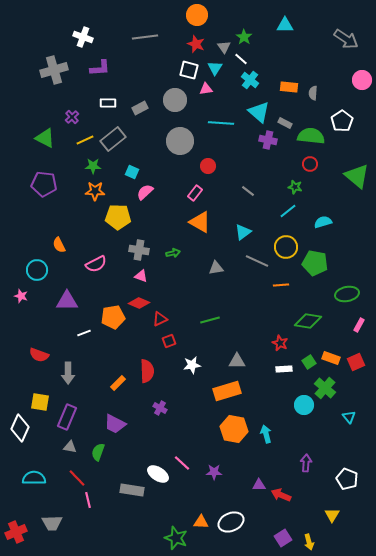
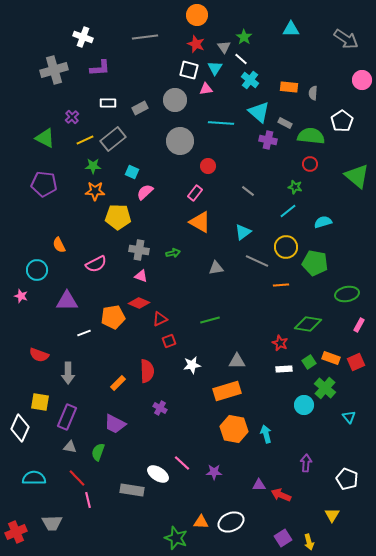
cyan triangle at (285, 25): moved 6 px right, 4 px down
green diamond at (308, 321): moved 3 px down
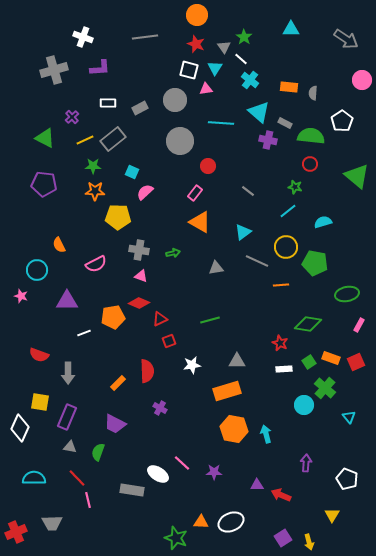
purple triangle at (259, 485): moved 2 px left
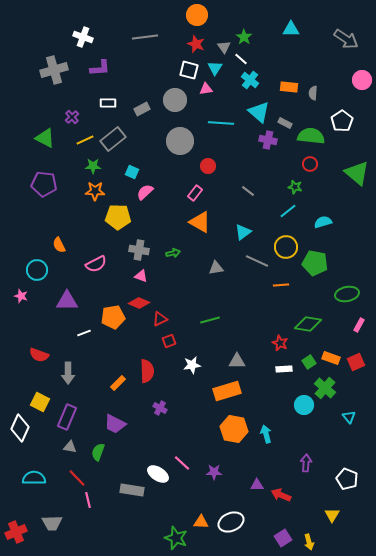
gray rectangle at (140, 108): moved 2 px right, 1 px down
green triangle at (357, 176): moved 3 px up
yellow square at (40, 402): rotated 18 degrees clockwise
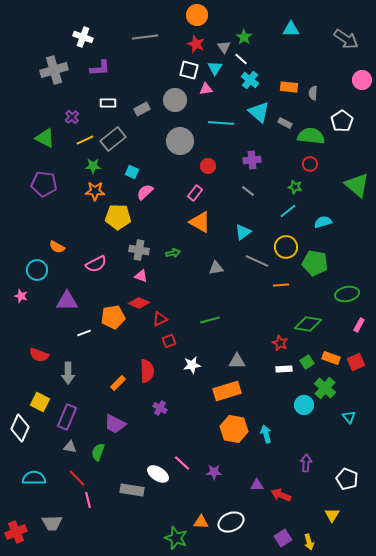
purple cross at (268, 140): moved 16 px left, 20 px down; rotated 18 degrees counterclockwise
green triangle at (357, 173): moved 12 px down
orange semicircle at (59, 245): moved 2 px left, 2 px down; rotated 35 degrees counterclockwise
green square at (309, 362): moved 2 px left
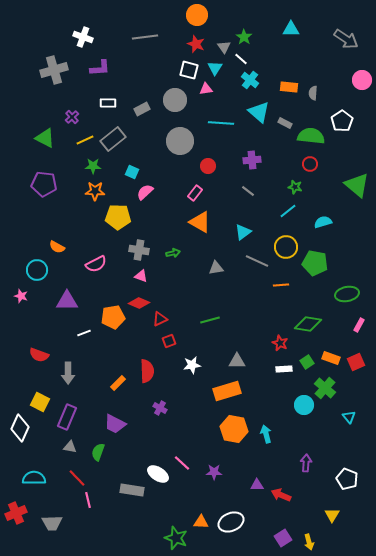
red cross at (16, 532): moved 19 px up
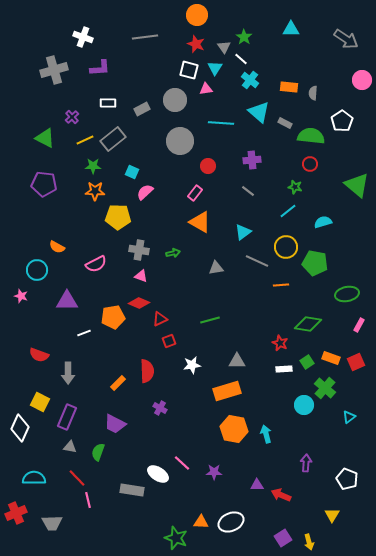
cyan triangle at (349, 417): rotated 32 degrees clockwise
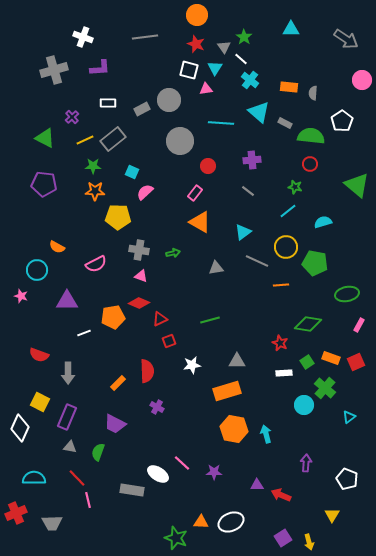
gray circle at (175, 100): moved 6 px left
white rectangle at (284, 369): moved 4 px down
purple cross at (160, 408): moved 3 px left, 1 px up
